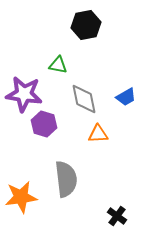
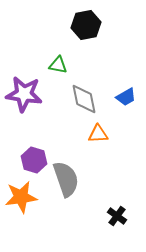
purple hexagon: moved 10 px left, 36 px down
gray semicircle: rotated 12 degrees counterclockwise
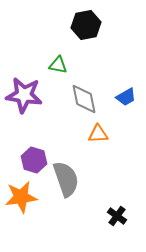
purple star: moved 1 px down
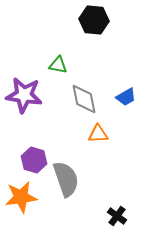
black hexagon: moved 8 px right, 5 px up; rotated 16 degrees clockwise
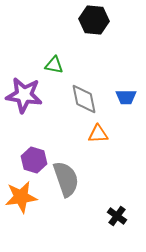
green triangle: moved 4 px left
blue trapezoid: rotated 30 degrees clockwise
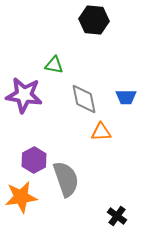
orange triangle: moved 3 px right, 2 px up
purple hexagon: rotated 15 degrees clockwise
